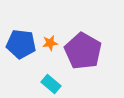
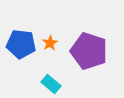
orange star: rotated 21 degrees counterclockwise
purple pentagon: moved 6 px right; rotated 12 degrees counterclockwise
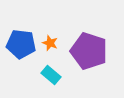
orange star: rotated 21 degrees counterclockwise
cyan rectangle: moved 9 px up
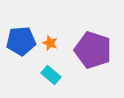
blue pentagon: moved 3 px up; rotated 12 degrees counterclockwise
purple pentagon: moved 4 px right, 1 px up
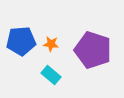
orange star: moved 1 px right, 1 px down; rotated 14 degrees counterclockwise
